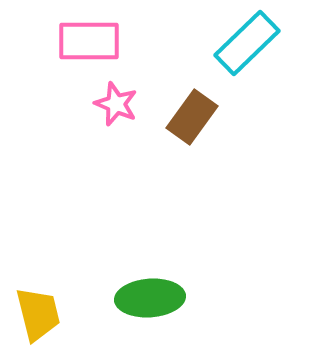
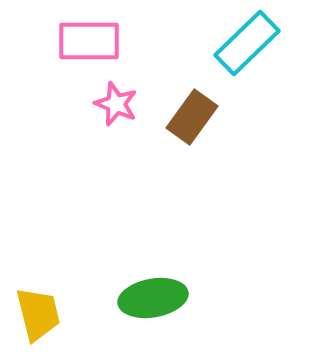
green ellipse: moved 3 px right; rotated 6 degrees counterclockwise
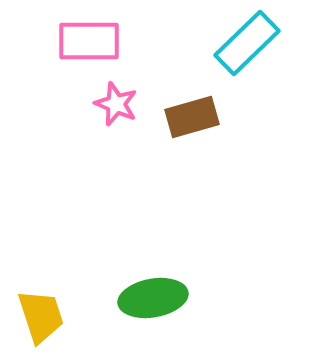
brown rectangle: rotated 38 degrees clockwise
yellow trapezoid: moved 3 px right, 2 px down; rotated 4 degrees counterclockwise
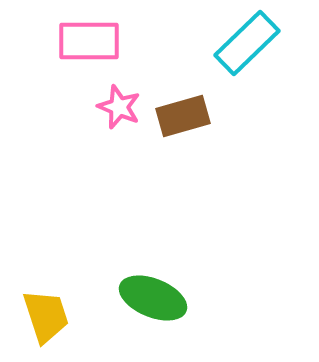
pink star: moved 3 px right, 3 px down
brown rectangle: moved 9 px left, 1 px up
green ellipse: rotated 32 degrees clockwise
yellow trapezoid: moved 5 px right
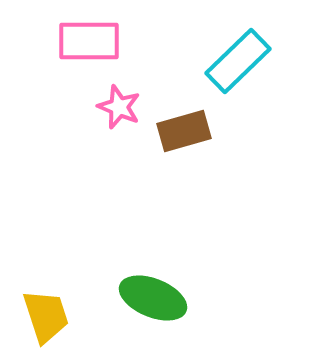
cyan rectangle: moved 9 px left, 18 px down
brown rectangle: moved 1 px right, 15 px down
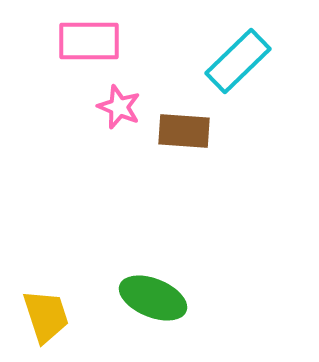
brown rectangle: rotated 20 degrees clockwise
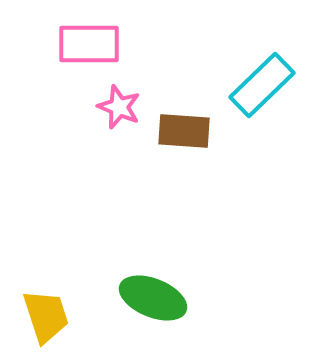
pink rectangle: moved 3 px down
cyan rectangle: moved 24 px right, 24 px down
